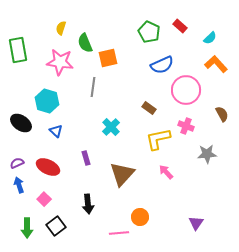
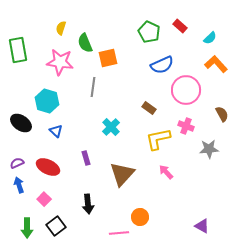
gray star: moved 2 px right, 5 px up
purple triangle: moved 6 px right, 3 px down; rotated 35 degrees counterclockwise
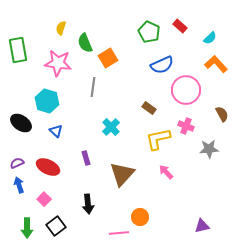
orange square: rotated 18 degrees counterclockwise
pink star: moved 2 px left, 1 px down
purple triangle: rotated 42 degrees counterclockwise
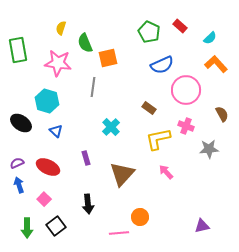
orange square: rotated 18 degrees clockwise
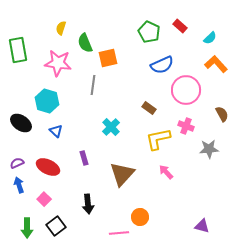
gray line: moved 2 px up
purple rectangle: moved 2 px left
purple triangle: rotated 28 degrees clockwise
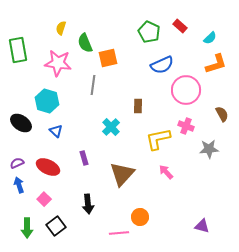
orange L-shape: rotated 115 degrees clockwise
brown rectangle: moved 11 px left, 2 px up; rotated 56 degrees clockwise
